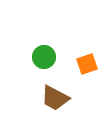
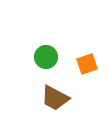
green circle: moved 2 px right
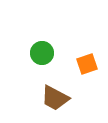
green circle: moved 4 px left, 4 px up
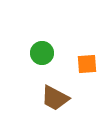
orange square: rotated 15 degrees clockwise
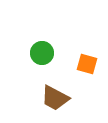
orange square: rotated 20 degrees clockwise
